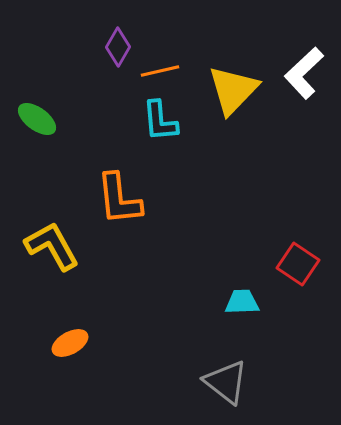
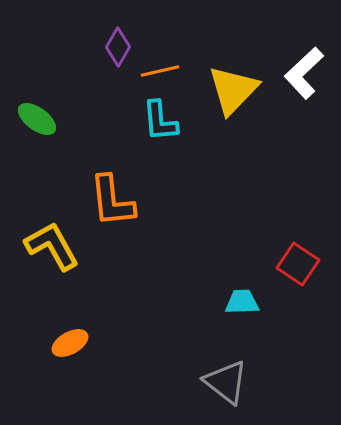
orange L-shape: moved 7 px left, 2 px down
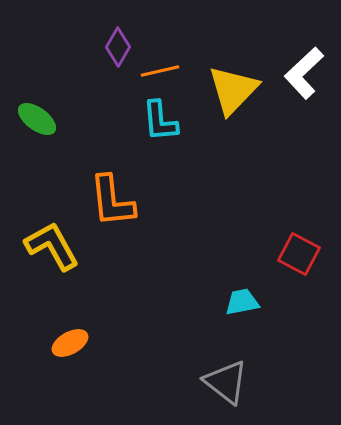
red square: moved 1 px right, 10 px up; rotated 6 degrees counterclockwise
cyan trapezoid: rotated 9 degrees counterclockwise
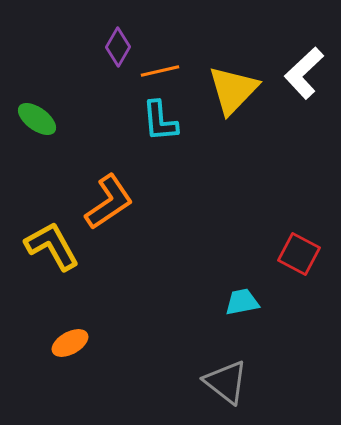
orange L-shape: moved 3 px left, 1 px down; rotated 118 degrees counterclockwise
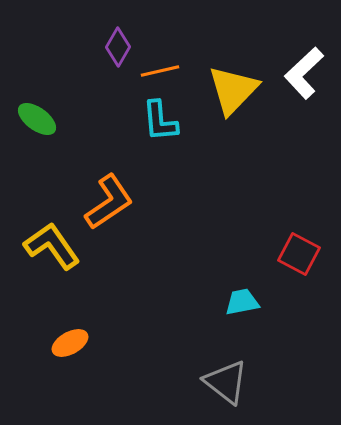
yellow L-shape: rotated 6 degrees counterclockwise
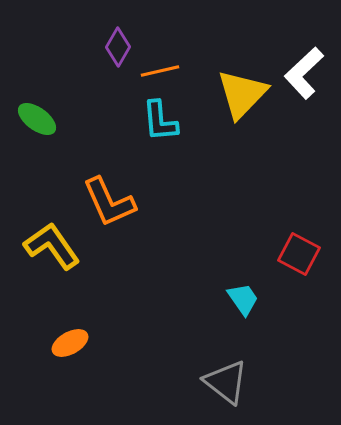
yellow triangle: moved 9 px right, 4 px down
orange L-shape: rotated 100 degrees clockwise
cyan trapezoid: moved 1 px right, 3 px up; rotated 66 degrees clockwise
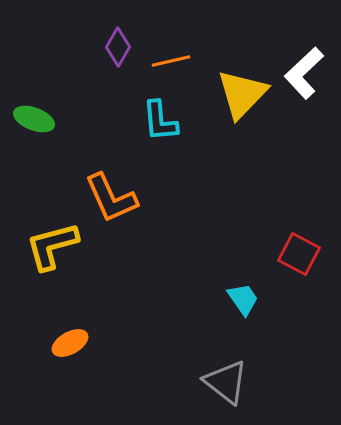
orange line: moved 11 px right, 10 px up
green ellipse: moved 3 px left; rotated 15 degrees counterclockwise
orange L-shape: moved 2 px right, 4 px up
yellow L-shape: rotated 70 degrees counterclockwise
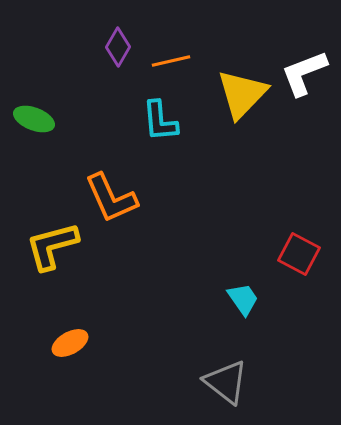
white L-shape: rotated 22 degrees clockwise
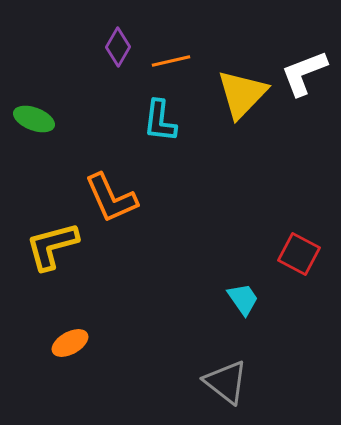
cyan L-shape: rotated 12 degrees clockwise
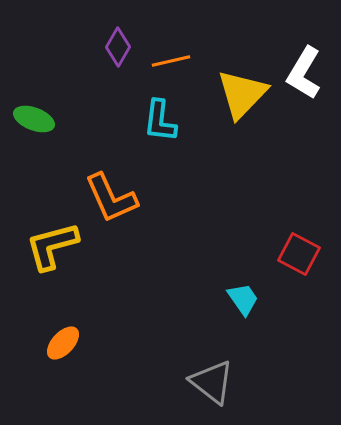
white L-shape: rotated 38 degrees counterclockwise
orange ellipse: moved 7 px left; rotated 18 degrees counterclockwise
gray triangle: moved 14 px left
